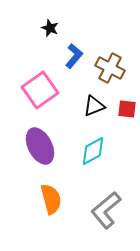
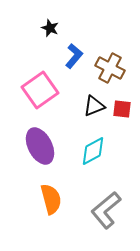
red square: moved 5 px left
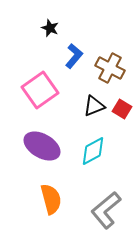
red square: rotated 24 degrees clockwise
purple ellipse: moved 2 px right; rotated 33 degrees counterclockwise
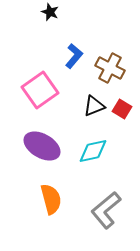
black star: moved 16 px up
cyan diamond: rotated 16 degrees clockwise
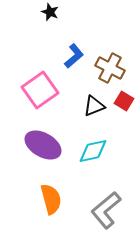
blue L-shape: rotated 10 degrees clockwise
red square: moved 2 px right, 8 px up
purple ellipse: moved 1 px right, 1 px up
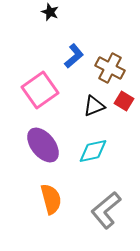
purple ellipse: rotated 21 degrees clockwise
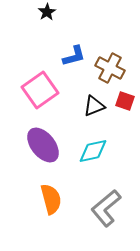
black star: moved 3 px left; rotated 18 degrees clockwise
blue L-shape: rotated 25 degrees clockwise
red square: moved 1 px right; rotated 12 degrees counterclockwise
gray L-shape: moved 2 px up
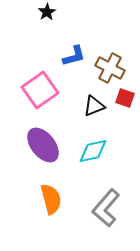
red square: moved 3 px up
gray L-shape: rotated 9 degrees counterclockwise
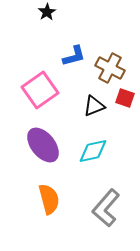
orange semicircle: moved 2 px left
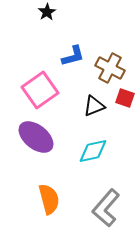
blue L-shape: moved 1 px left
purple ellipse: moved 7 px left, 8 px up; rotated 12 degrees counterclockwise
